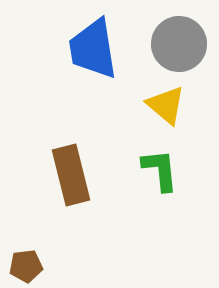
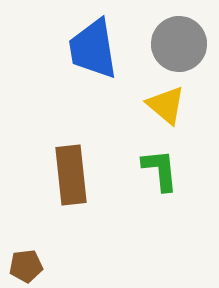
brown rectangle: rotated 8 degrees clockwise
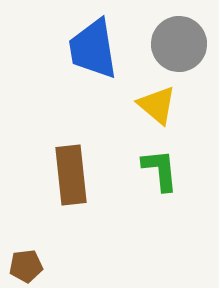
yellow triangle: moved 9 px left
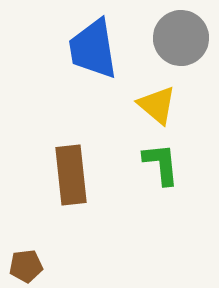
gray circle: moved 2 px right, 6 px up
green L-shape: moved 1 px right, 6 px up
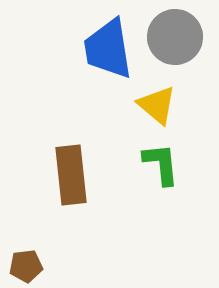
gray circle: moved 6 px left, 1 px up
blue trapezoid: moved 15 px right
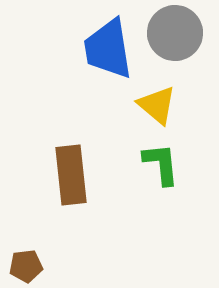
gray circle: moved 4 px up
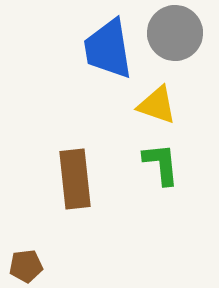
yellow triangle: rotated 21 degrees counterclockwise
brown rectangle: moved 4 px right, 4 px down
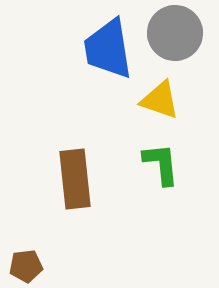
yellow triangle: moved 3 px right, 5 px up
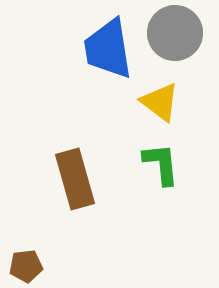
yellow triangle: moved 2 px down; rotated 18 degrees clockwise
brown rectangle: rotated 10 degrees counterclockwise
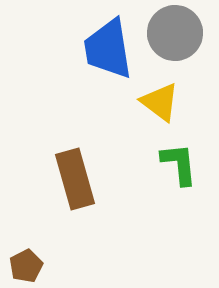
green L-shape: moved 18 px right
brown pentagon: rotated 20 degrees counterclockwise
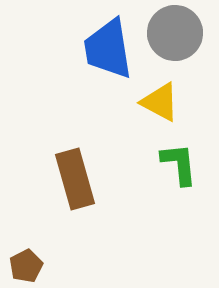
yellow triangle: rotated 9 degrees counterclockwise
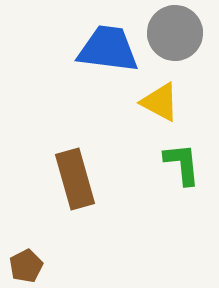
blue trapezoid: rotated 106 degrees clockwise
green L-shape: moved 3 px right
